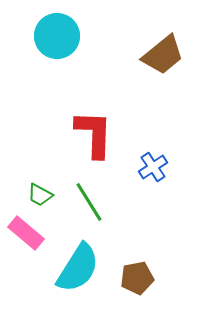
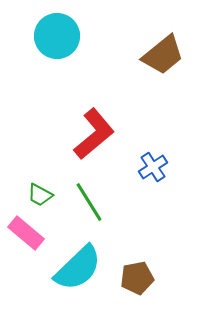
red L-shape: rotated 48 degrees clockwise
cyan semicircle: rotated 14 degrees clockwise
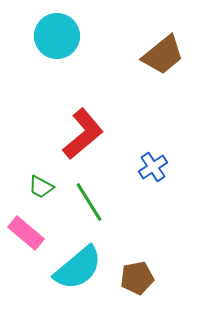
red L-shape: moved 11 px left
green trapezoid: moved 1 px right, 8 px up
cyan semicircle: rotated 4 degrees clockwise
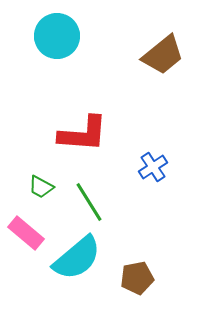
red L-shape: rotated 44 degrees clockwise
cyan semicircle: moved 1 px left, 10 px up
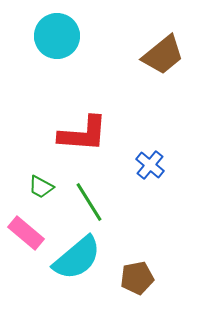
blue cross: moved 3 px left, 2 px up; rotated 16 degrees counterclockwise
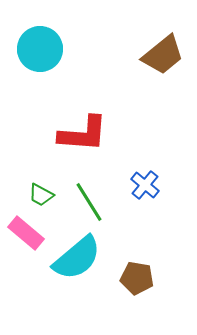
cyan circle: moved 17 px left, 13 px down
blue cross: moved 5 px left, 20 px down
green trapezoid: moved 8 px down
brown pentagon: rotated 20 degrees clockwise
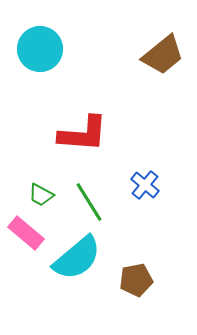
brown pentagon: moved 1 px left, 2 px down; rotated 20 degrees counterclockwise
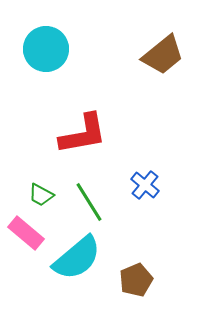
cyan circle: moved 6 px right
red L-shape: rotated 14 degrees counterclockwise
brown pentagon: rotated 12 degrees counterclockwise
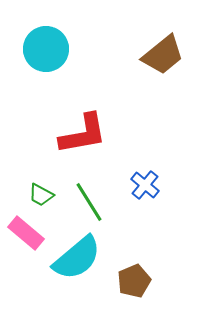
brown pentagon: moved 2 px left, 1 px down
